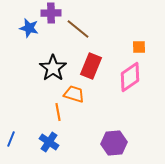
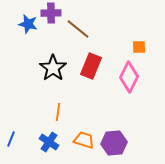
blue star: moved 1 px left, 4 px up
pink diamond: moved 1 px left; rotated 28 degrees counterclockwise
orange trapezoid: moved 10 px right, 46 px down
orange line: rotated 18 degrees clockwise
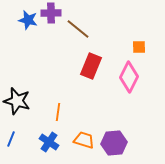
blue star: moved 4 px up
black star: moved 36 px left, 33 px down; rotated 20 degrees counterclockwise
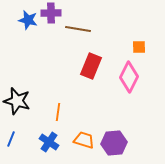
brown line: rotated 30 degrees counterclockwise
